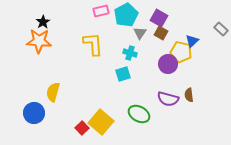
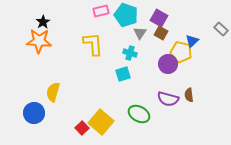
cyan pentagon: rotated 25 degrees counterclockwise
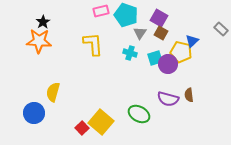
cyan square: moved 32 px right, 16 px up
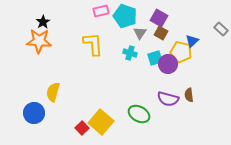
cyan pentagon: moved 1 px left, 1 px down
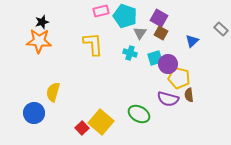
black star: moved 1 px left; rotated 16 degrees clockwise
yellow pentagon: moved 2 px left, 26 px down
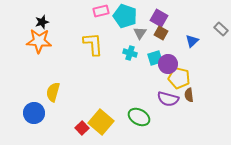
green ellipse: moved 3 px down
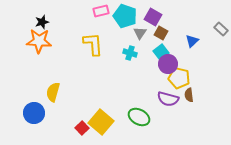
purple square: moved 6 px left, 1 px up
cyan square: moved 6 px right, 6 px up; rotated 21 degrees counterclockwise
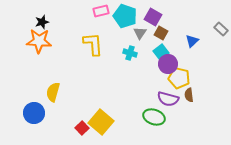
green ellipse: moved 15 px right; rotated 10 degrees counterclockwise
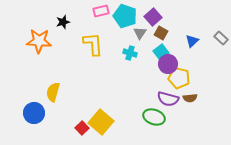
purple square: rotated 18 degrees clockwise
black star: moved 21 px right
gray rectangle: moved 9 px down
brown semicircle: moved 1 px right, 3 px down; rotated 88 degrees counterclockwise
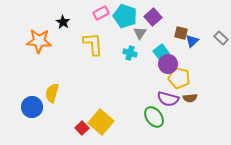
pink rectangle: moved 2 px down; rotated 14 degrees counterclockwise
black star: rotated 24 degrees counterclockwise
brown square: moved 20 px right; rotated 16 degrees counterclockwise
yellow semicircle: moved 1 px left, 1 px down
blue circle: moved 2 px left, 6 px up
green ellipse: rotated 35 degrees clockwise
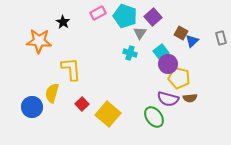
pink rectangle: moved 3 px left
brown square: rotated 16 degrees clockwise
gray rectangle: rotated 32 degrees clockwise
yellow L-shape: moved 22 px left, 25 px down
yellow square: moved 7 px right, 8 px up
red square: moved 24 px up
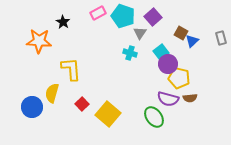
cyan pentagon: moved 2 px left
